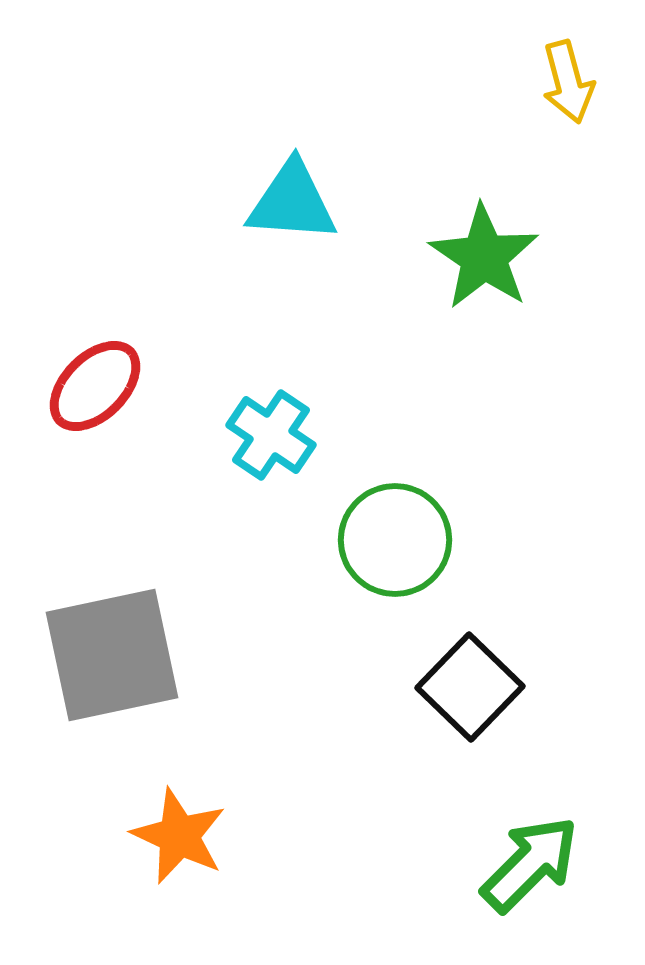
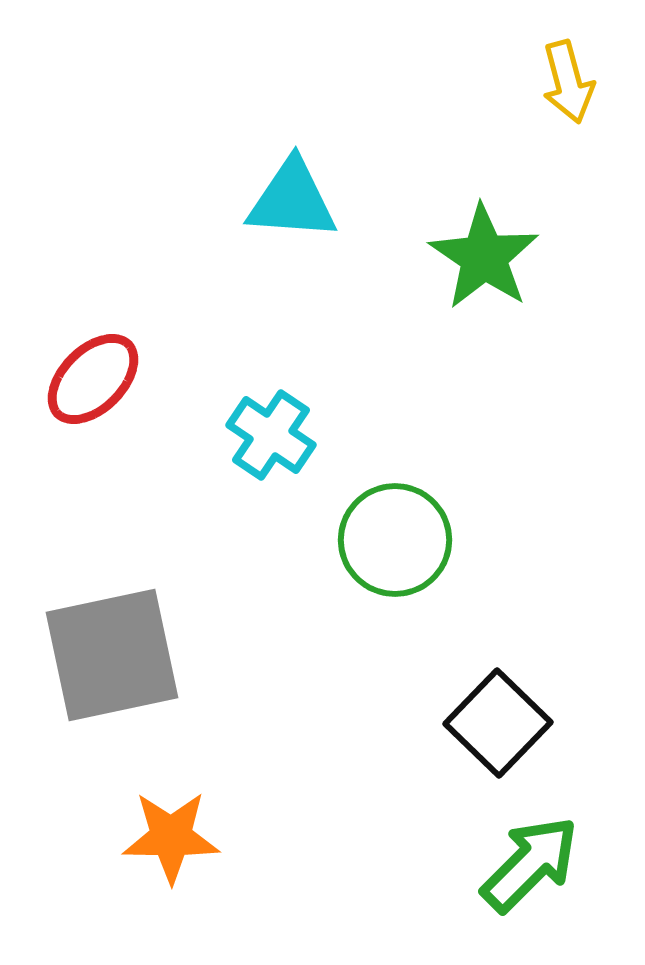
cyan triangle: moved 2 px up
red ellipse: moved 2 px left, 7 px up
black square: moved 28 px right, 36 px down
orange star: moved 8 px left, 1 px down; rotated 24 degrees counterclockwise
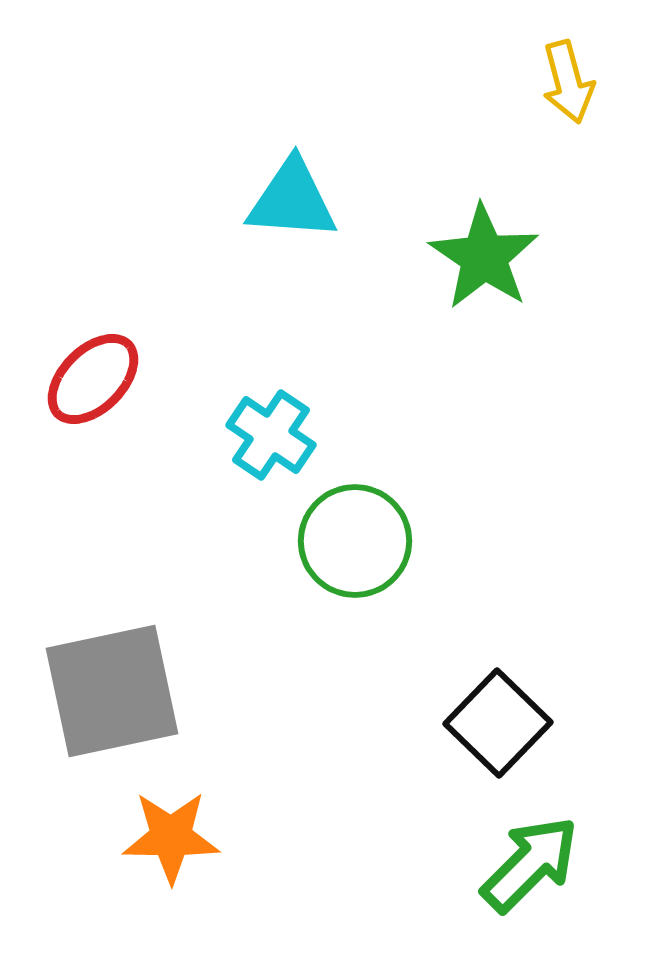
green circle: moved 40 px left, 1 px down
gray square: moved 36 px down
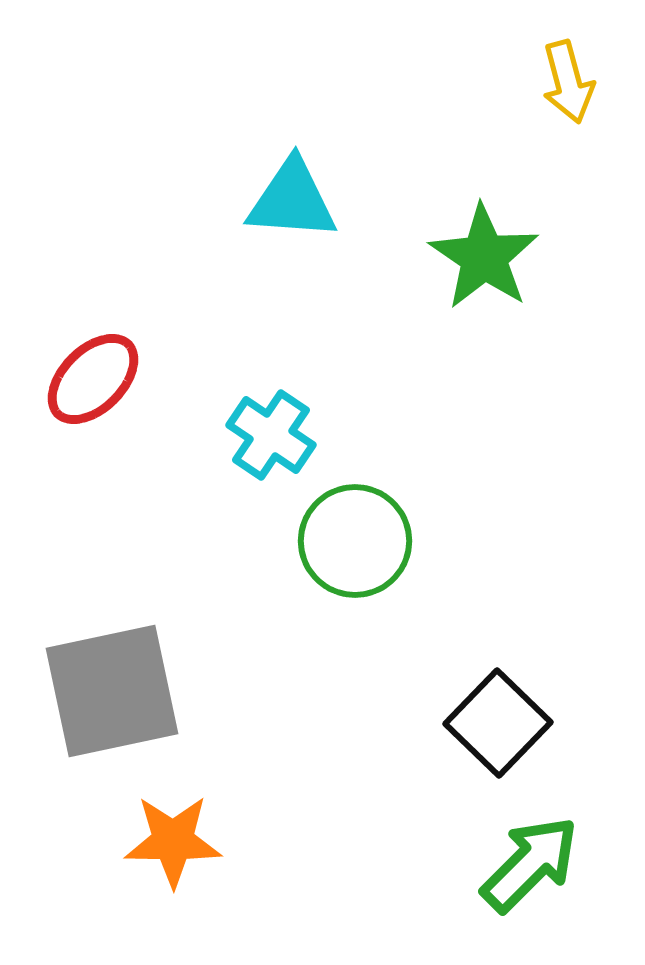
orange star: moved 2 px right, 4 px down
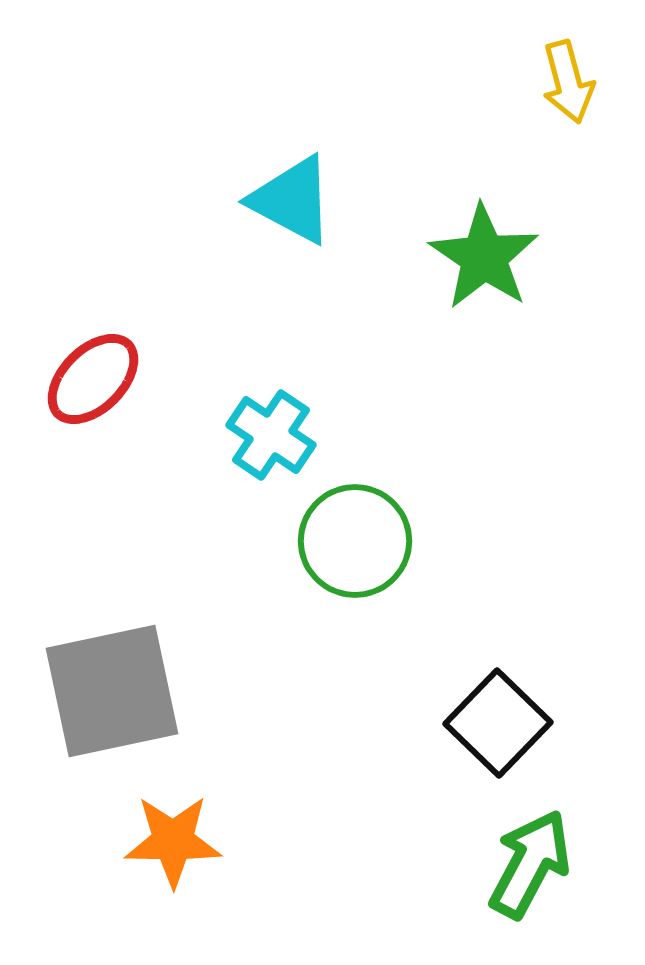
cyan triangle: rotated 24 degrees clockwise
green arrow: rotated 17 degrees counterclockwise
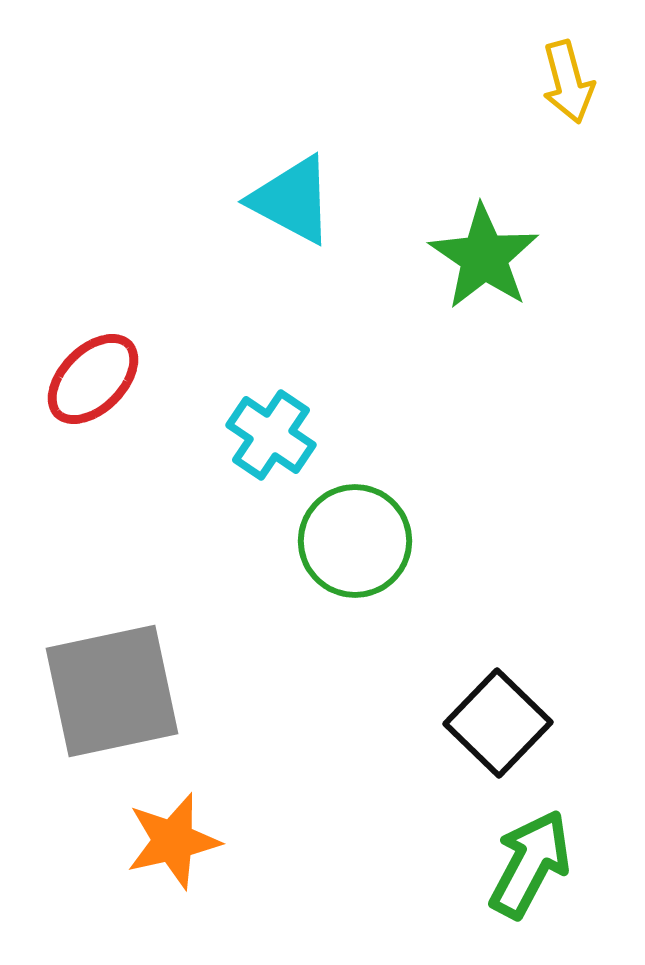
orange star: rotated 14 degrees counterclockwise
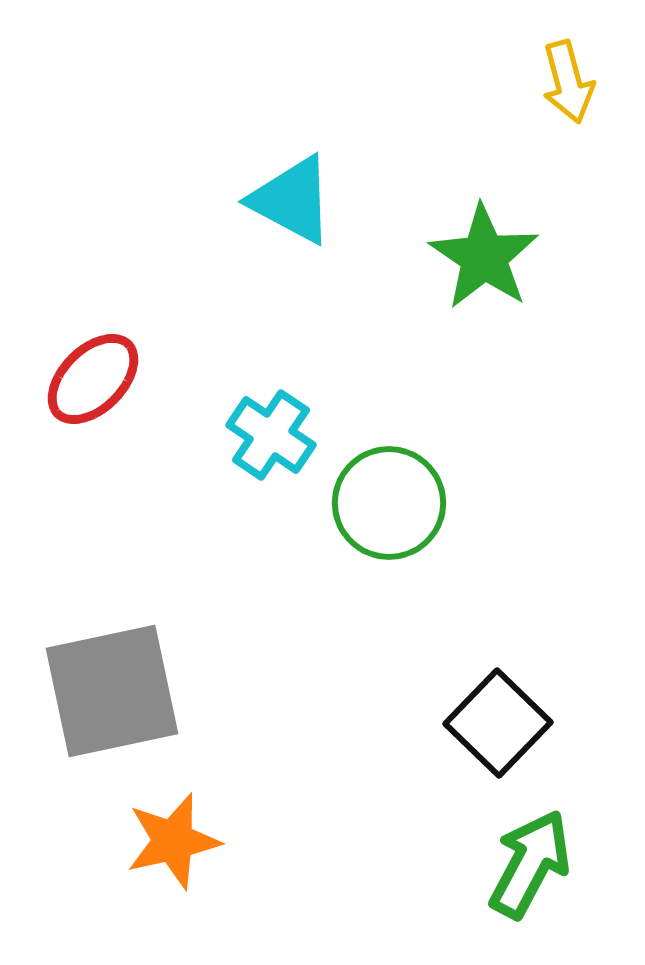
green circle: moved 34 px right, 38 px up
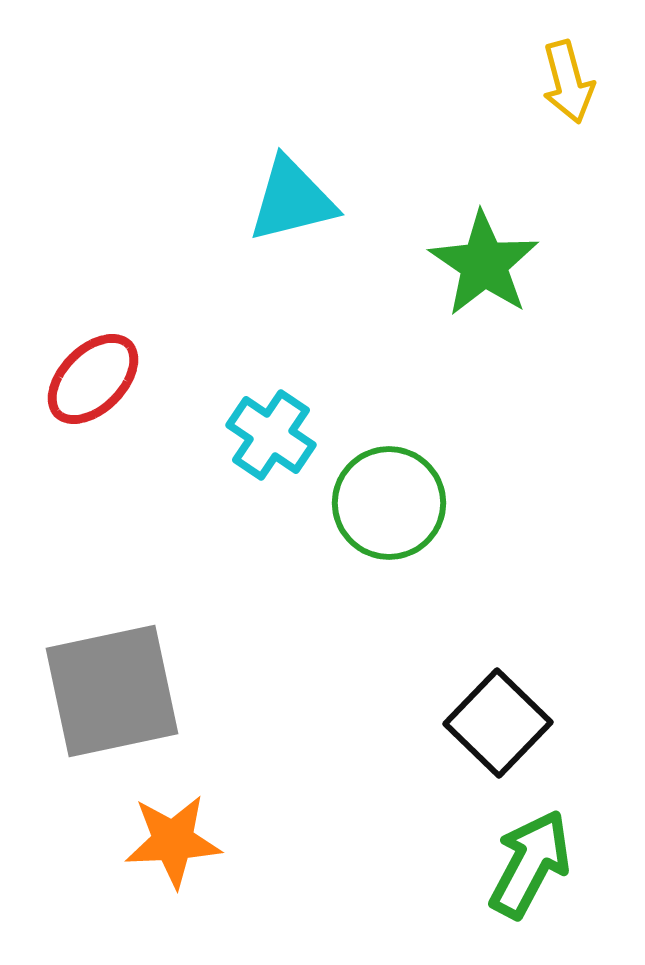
cyan triangle: rotated 42 degrees counterclockwise
green star: moved 7 px down
orange star: rotated 10 degrees clockwise
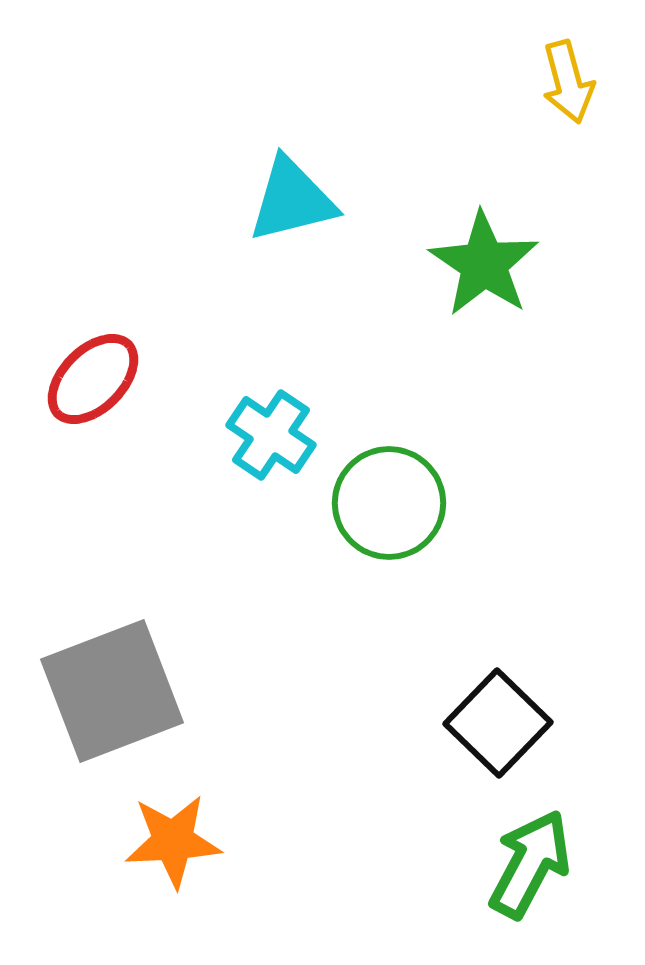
gray square: rotated 9 degrees counterclockwise
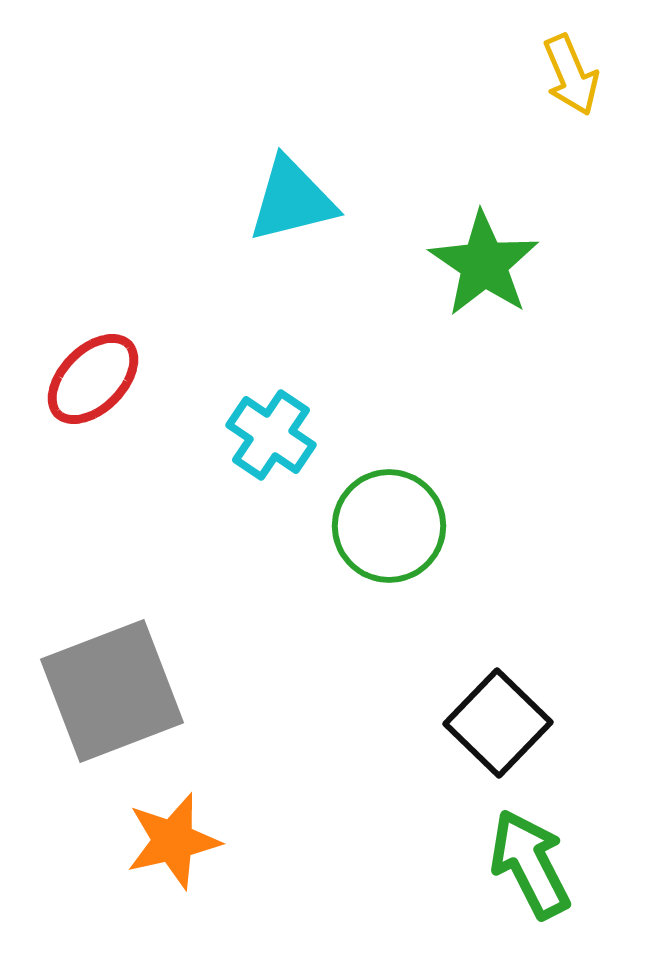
yellow arrow: moved 3 px right, 7 px up; rotated 8 degrees counterclockwise
green circle: moved 23 px down
orange star: rotated 10 degrees counterclockwise
green arrow: rotated 55 degrees counterclockwise
